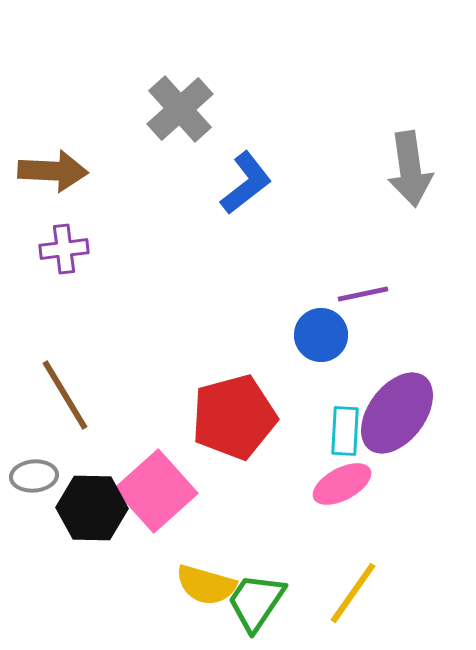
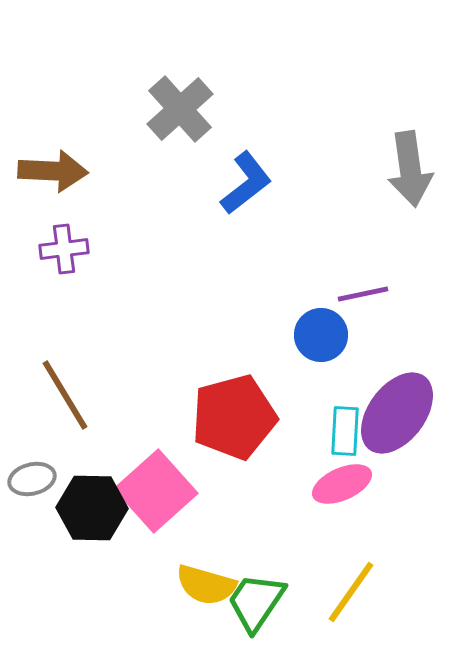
gray ellipse: moved 2 px left, 3 px down; rotated 9 degrees counterclockwise
pink ellipse: rotated 4 degrees clockwise
yellow line: moved 2 px left, 1 px up
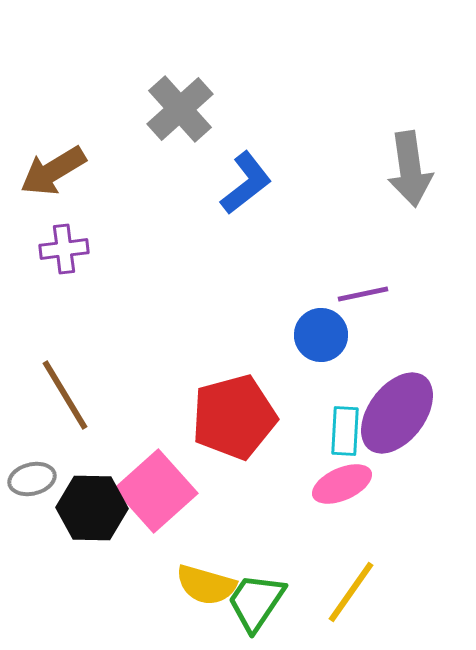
brown arrow: rotated 146 degrees clockwise
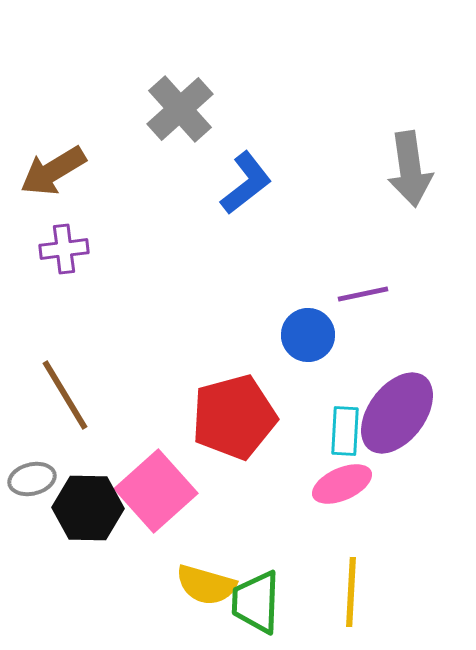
blue circle: moved 13 px left
black hexagon: moved 4 px left
yellow line: rotated 32 degrees counterclockwise
green trapezoid: rotated 32 degrees counterclockwise
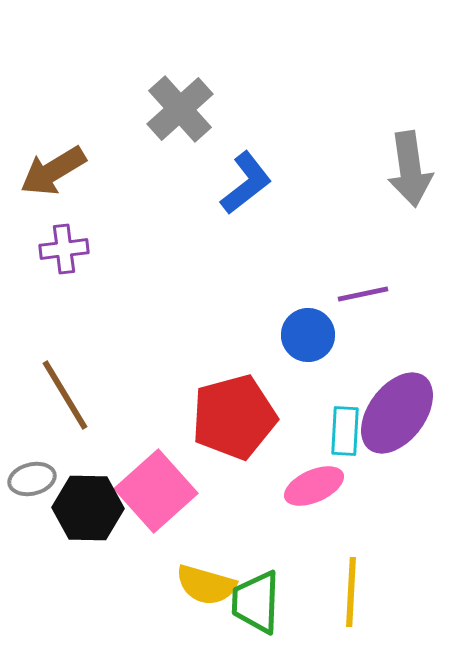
pink ellipse: moved 28 px left, 2 px down
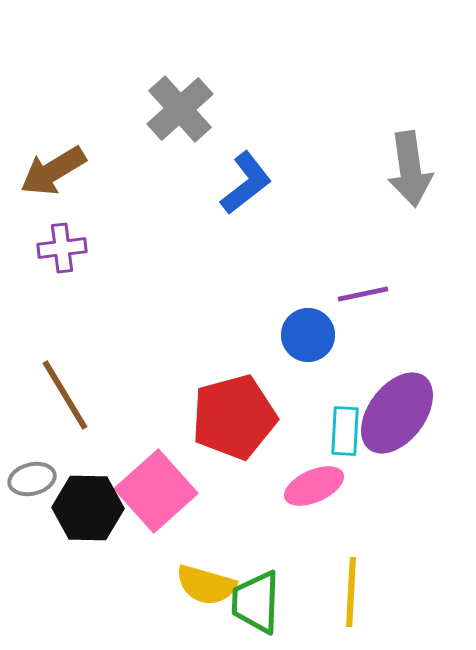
purple cross: moved 2 px left, 1 px up
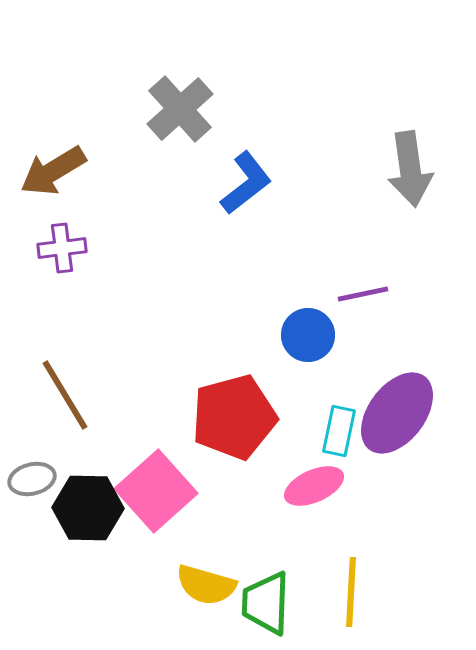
cyan rectangle: moved 6 px left; rotated 9 degrees clockwise
green trapezoid: moved 10 px right, 1 px down
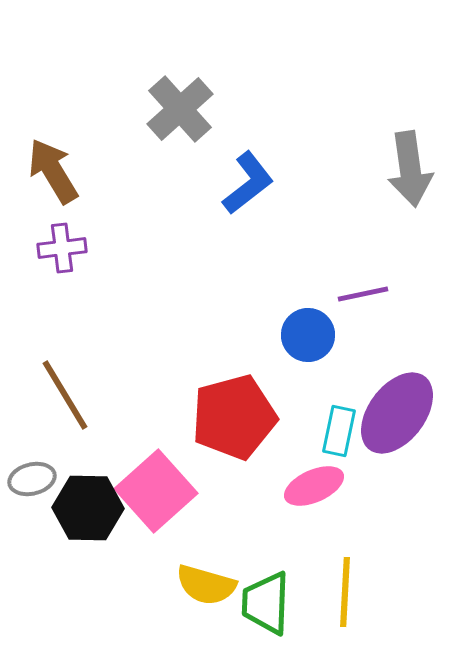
brown arrow: rotated 90 degrees clockwise
blue L-shape: moved 2 px right
yellow line: moved 6 px left
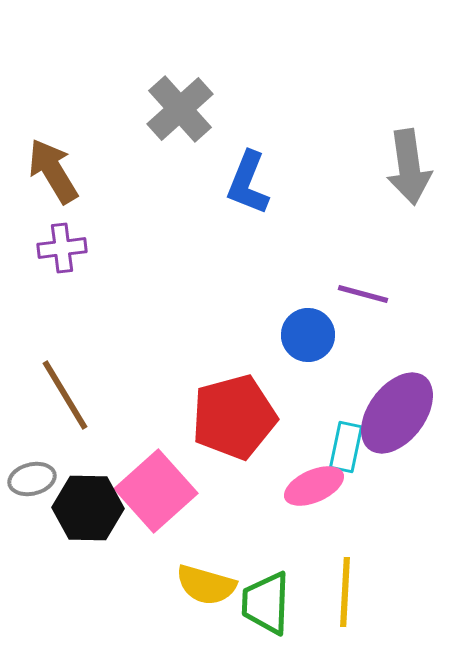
gray arrow: moved 1 px left, 2 px up
blue L-shape: rotated 150 degrees clockwise
purple line: rotated 27 degrees clockwise
cyan rectangle: moved 7 px right, 16 px down
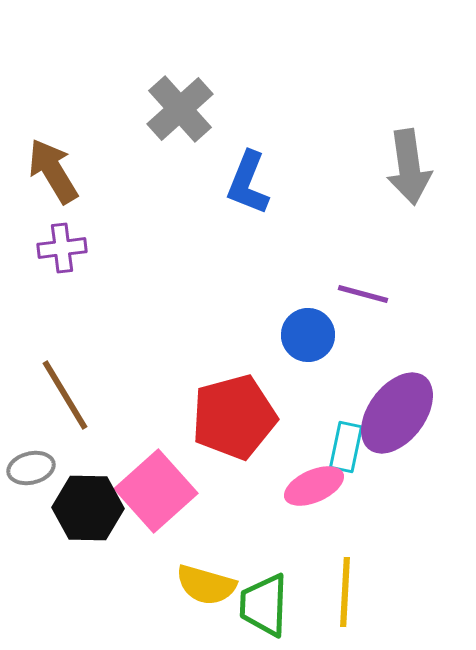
gray ellipse: moved 1 px left, 11 px up
green trapezoid: moved 2 px left, 2 px down
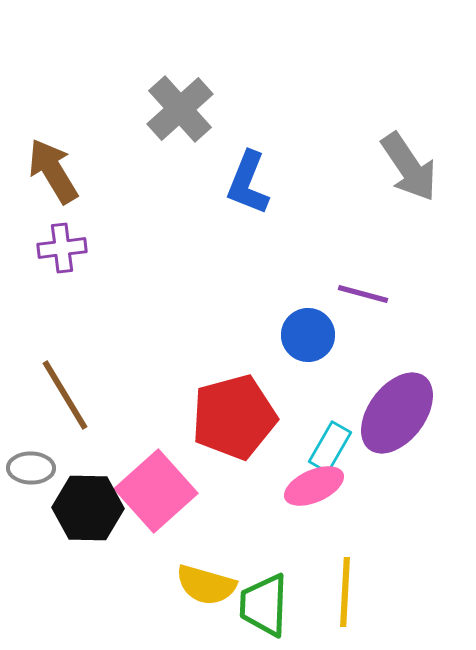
gray arrow: rotated 26 degrees counterclockwise
cyan rectangle: moved 16 px left; rotated 18 degrees clockwise
gray ellipse: rotated 15 degrees clockwise
